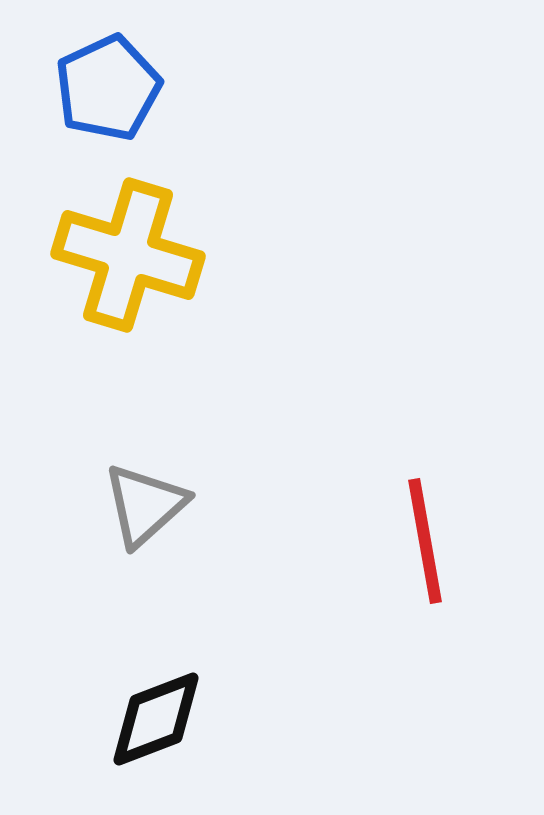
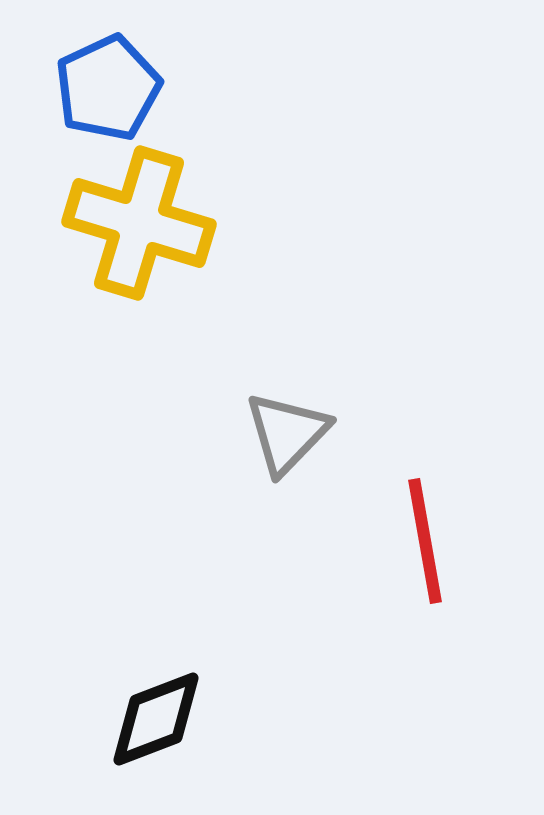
yellow cross: moved 11 px right, 32 px up
gray triangle: moved 142 px right, 72 px up; rotated 4 degrees counterclockwise
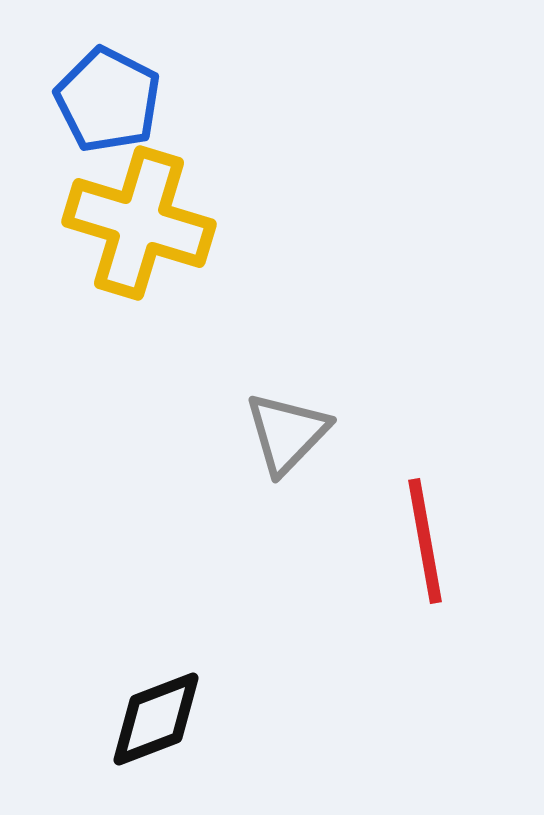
blue pentagon: moved 12 px down; rotated 20 degrees counterclockwise
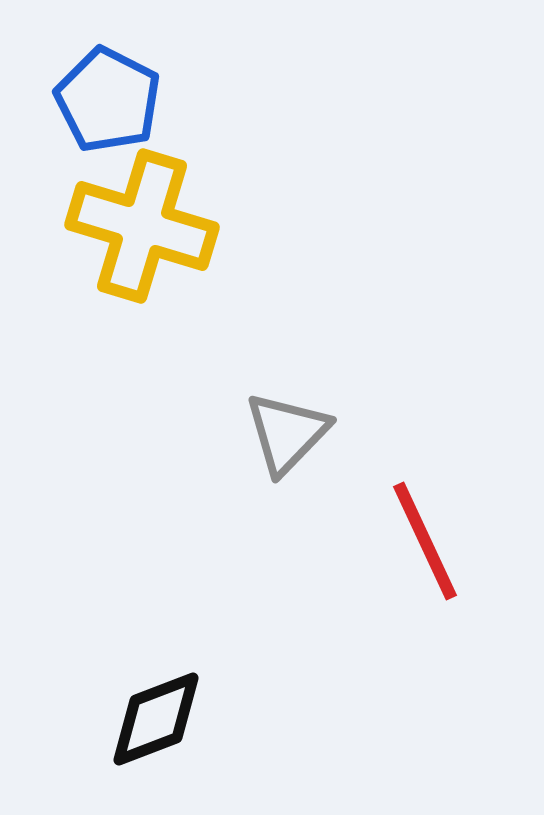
yellow cross: moved 3 px right, 3 px down
red line: rotated 15 degrees counterclockwise
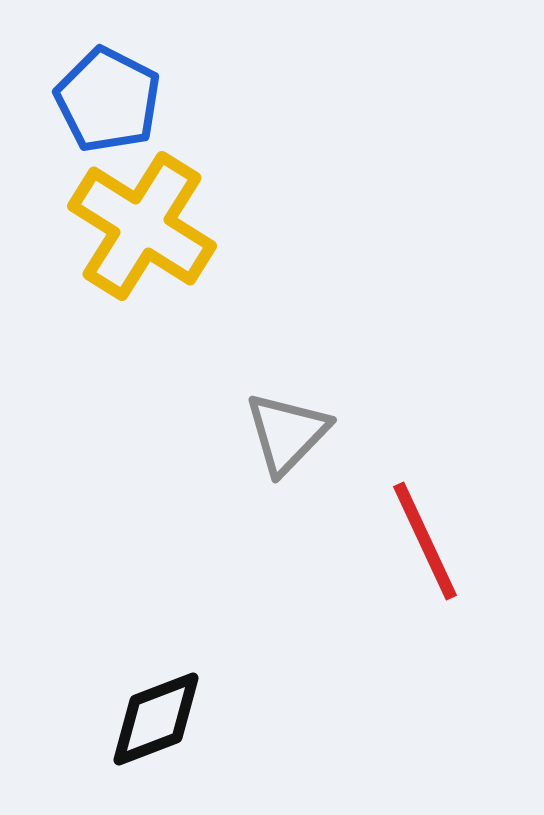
yellow cross: rotated 15 degrees clockwise
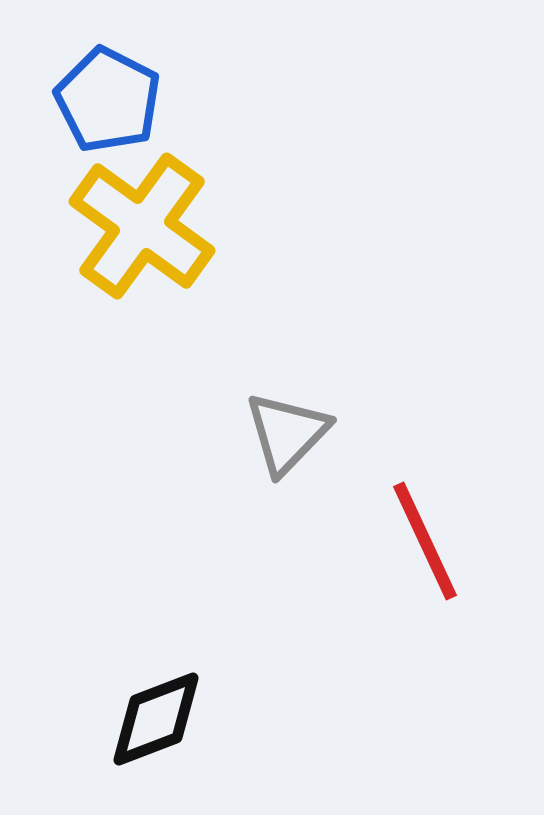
yellow cross: rotated 4 degrees clockwise
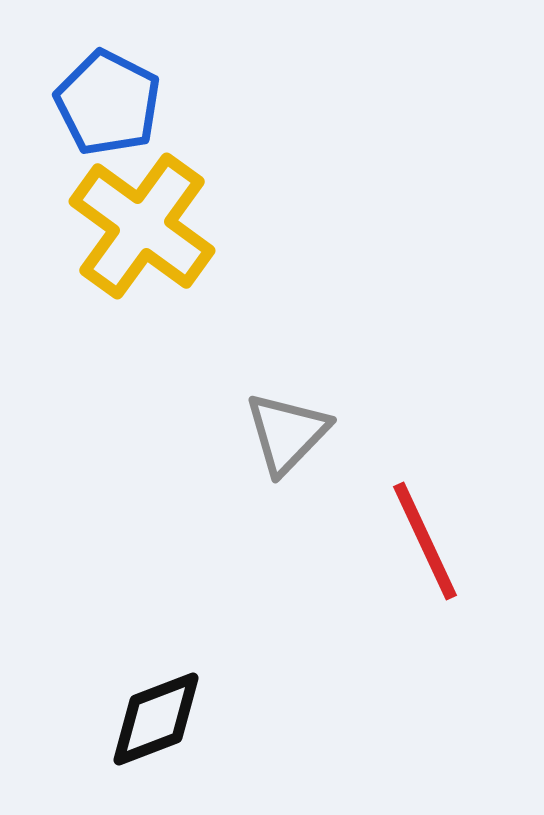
blue pentagon: moved 3 px down
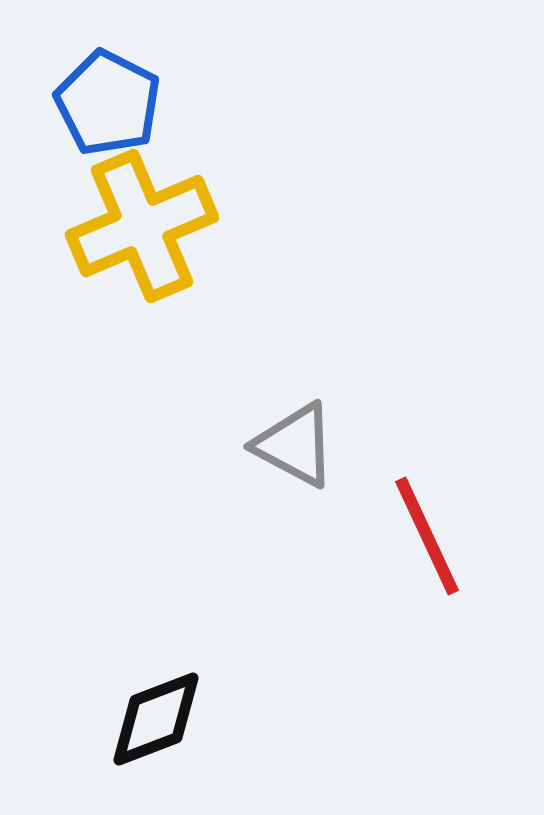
yellow cross: rotated 31 degrees clockwise
gray triangle: moved 8 px right, 12 px down; rotated 46 degrees counterclockwise
red line: moved 2 px right, 5 px up
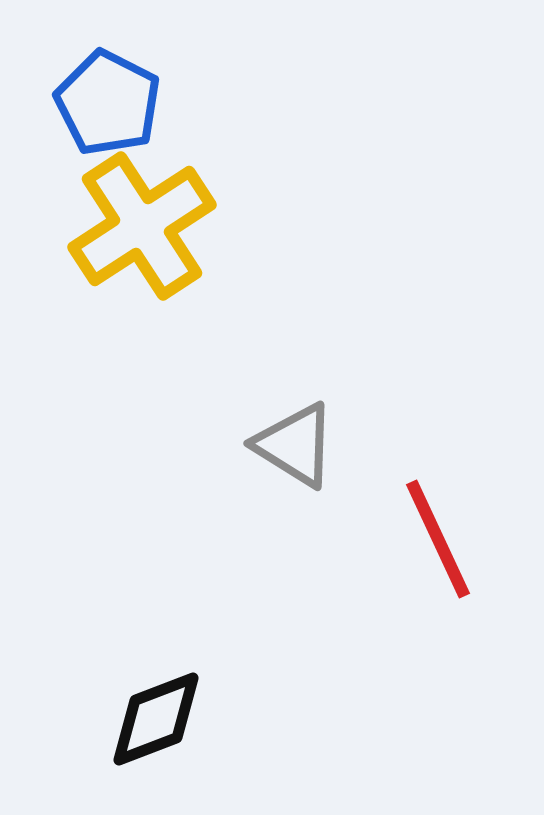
yellow cross: rotated 10 degrees counterclockwise
gray triangle: rotated 4 degrees clockwise
red line: moved 11 px right, 3 px down
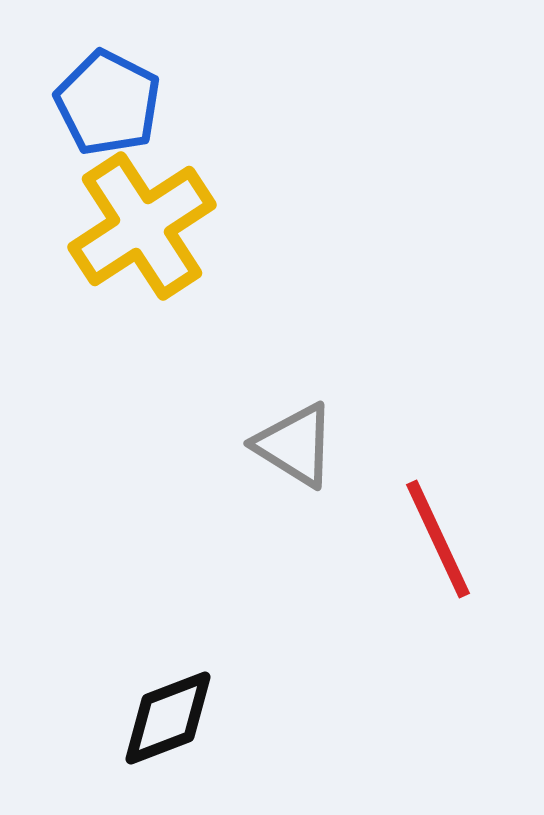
black diamond: moved 12 px right, 1 px up
